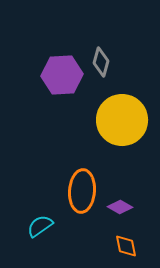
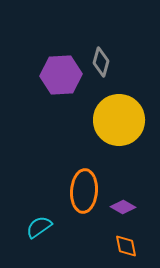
purple hexagon: moved 1 px left
yellow circle: moved 3 px left
orange ellipse: moved 2 px right
purple diamond: moved 3 px right
cyan semicircle: moved 1 px left, 1 px down
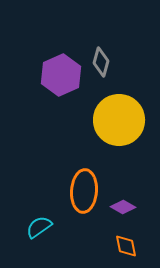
purple hexagon: rotated 21 degrees counterclockwise
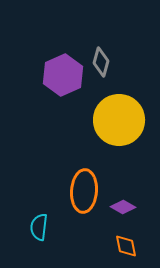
purple hexagon: moved 2 px right
cyan semicircle: rotated 48 degrees counterclockwise
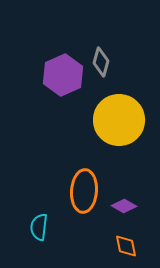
purple diamond: moved 1 px right, 1 px up
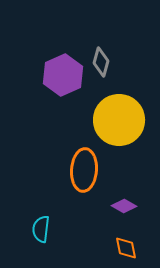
orange ellipse: moved 21 px up
cyan semicircle: moved 2 px right, 2 px down
orange diamond: moved 2 px down
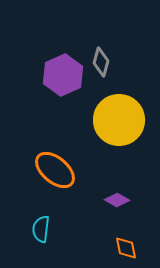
orange ellipse: moved 29 px left; rotated 54 degrees counterclockwise
purple diamond: moved 7 px left, 6 px up
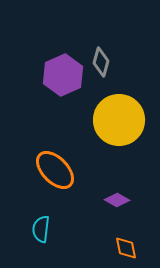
orange ellipse: rotated 6 degrees clockwise
